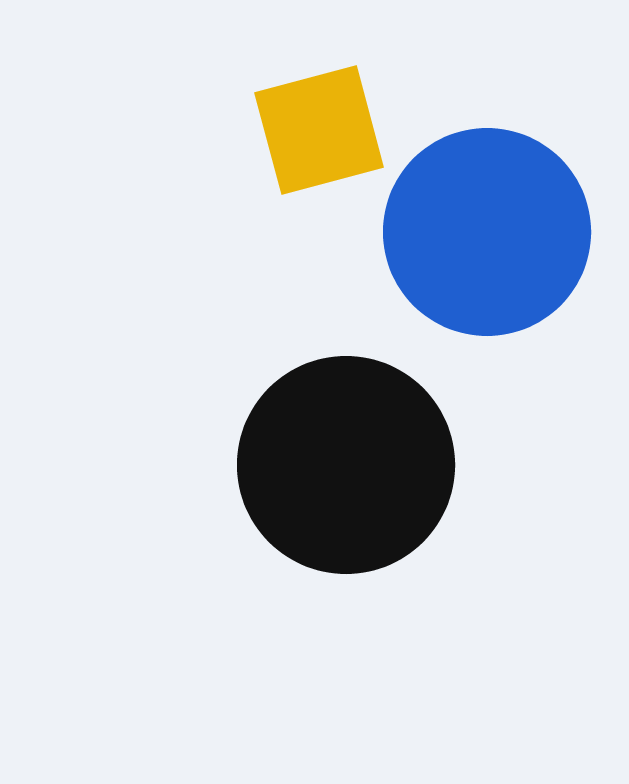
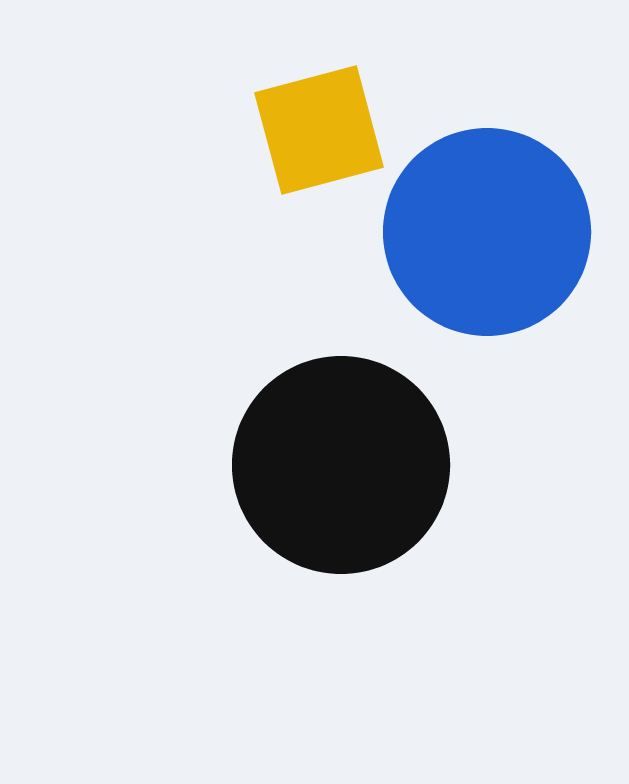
black circle: moved 5 px left
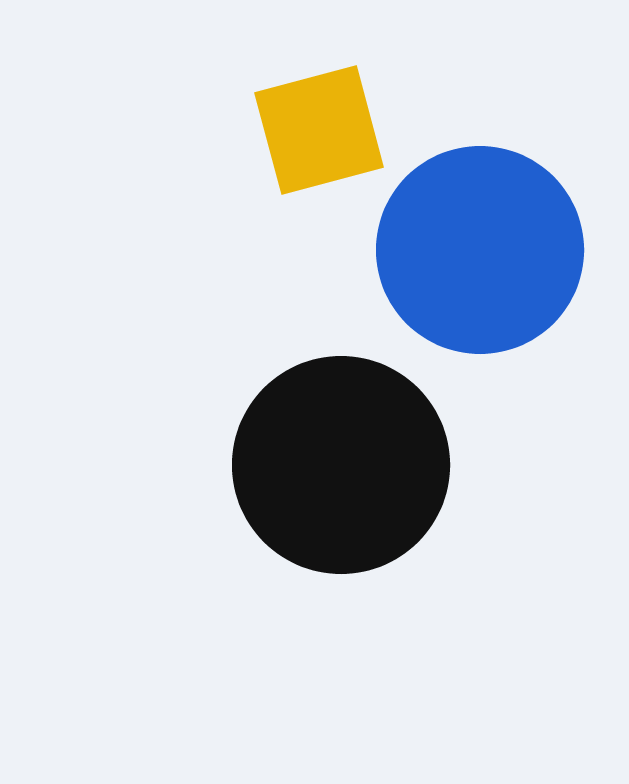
blue circle: moved 7 px left, 18 px down
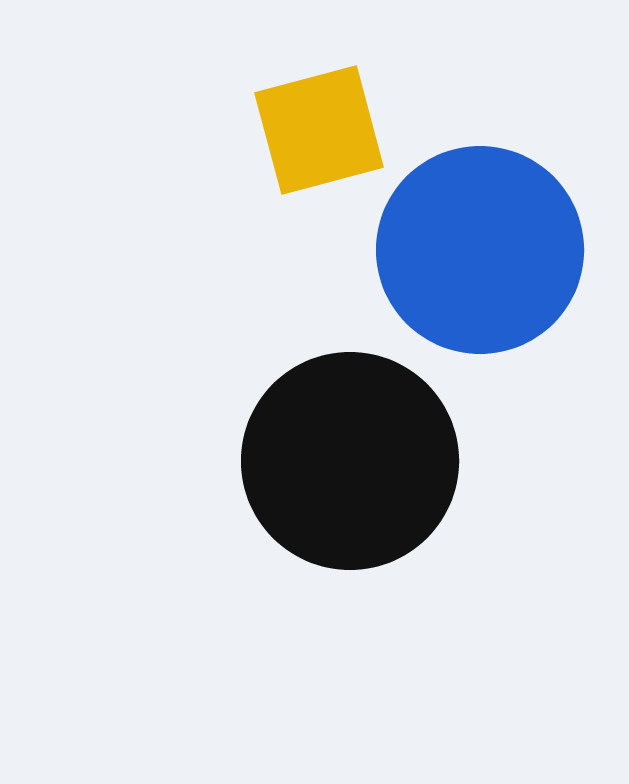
black circle: moved 9 px right, 4 px up
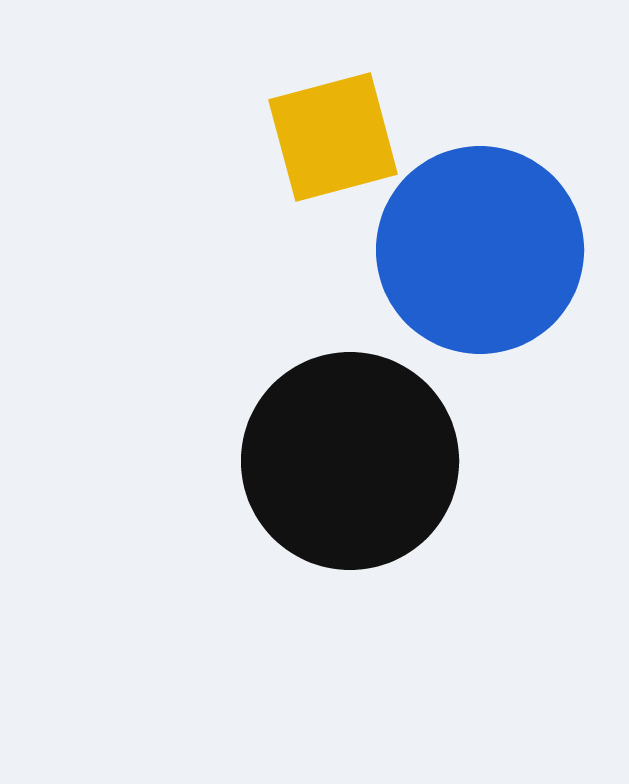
yellow square: moved 14 px right, 7 px down
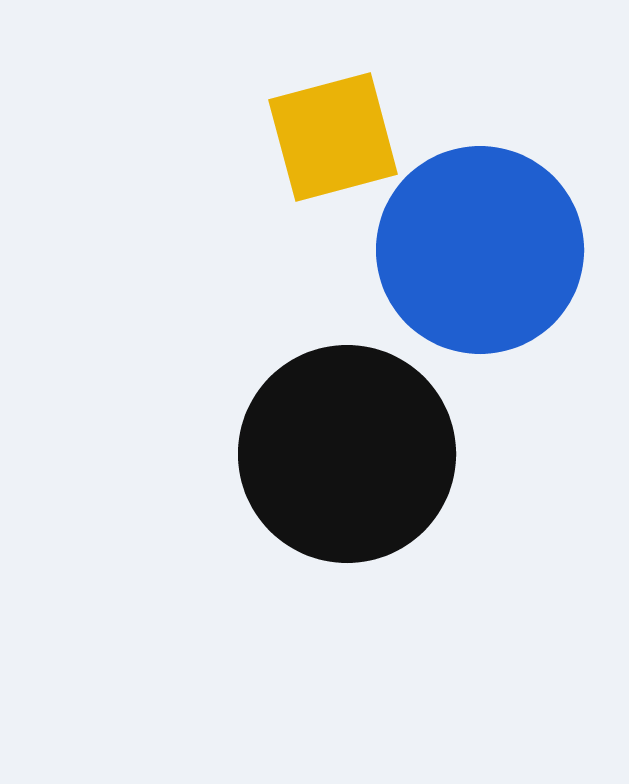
black circle: moved 3 px left, 7 px up
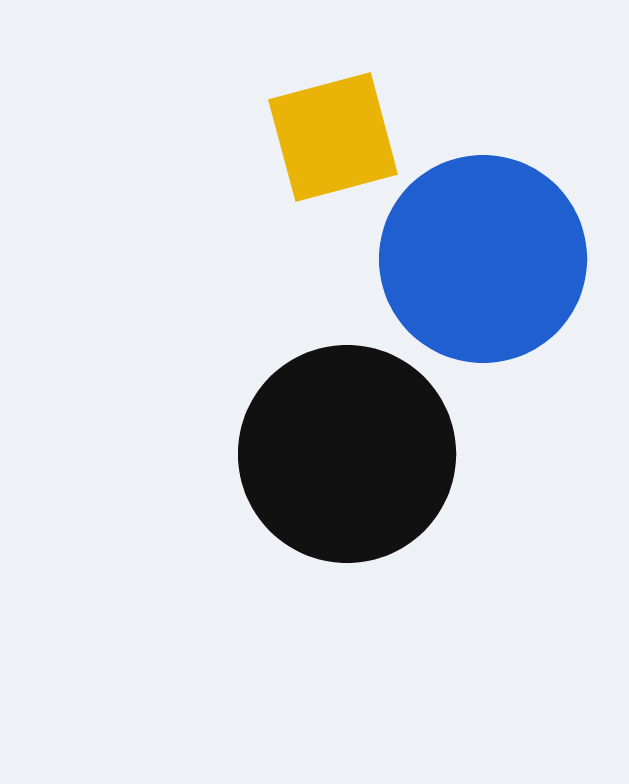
blue circle: moved 3 px right, 9 px down
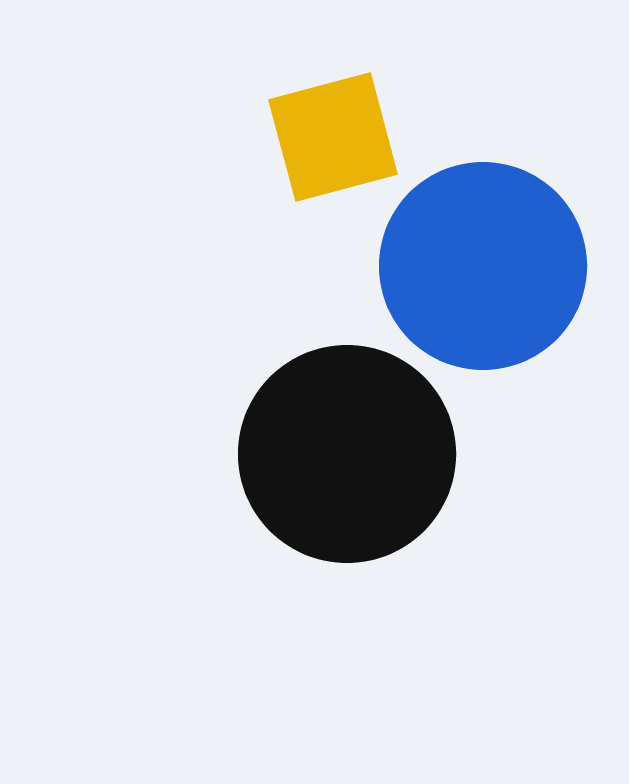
blue circle: moved 7 px down
